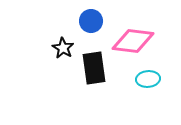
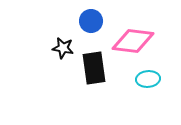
black star: rotated 20 degrees counterclockwise
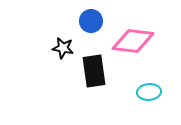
black rectangle: moved 3 px down
cyan ellipse: moved 1 px right, 13 px down
